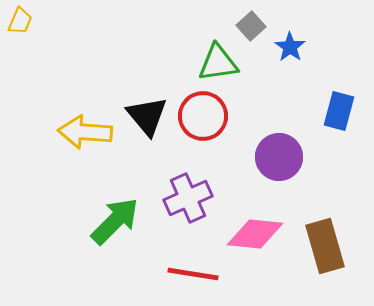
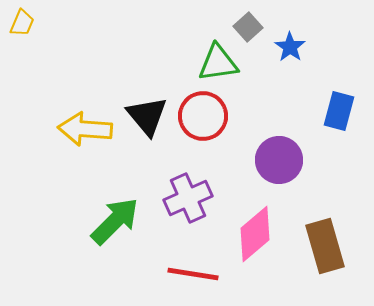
yellow trapezoid: moved 2 px right, 2 px down
gray square: moved 3 px left, 1 px down
yellow arrow: moved 3 px up
purple circle: moved 3 px down
pink diamond: rotated 46 degrees counterclockwise
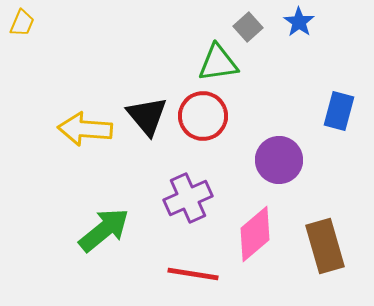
blue star: moved 9 px right, 25 px up
green arrow: moved 11 px left, 9 px down; rotated 6 degrees clockwise
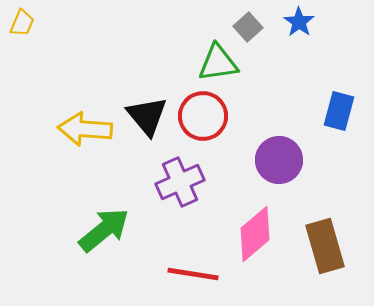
purple cross: moved 8 px left, 16 px up
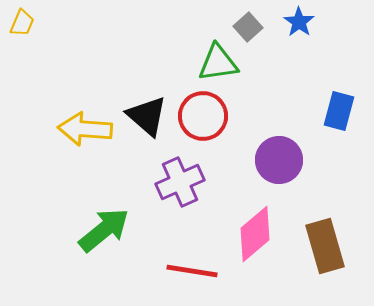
black triangle: rotated 9 degrees counterclockwise
red line: moved 1 px left, 3 px up
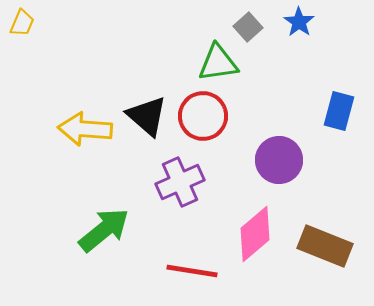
brown rectangle: rotated 52 degrees counterclockwise
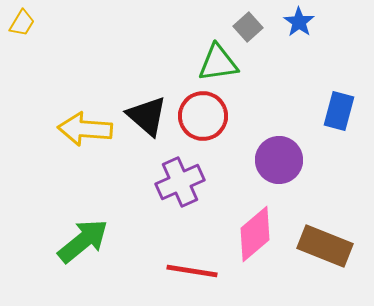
yellow trapezoid: rotated 8 degrees clockwise
green arrow: moved 21 px left, 11 px down
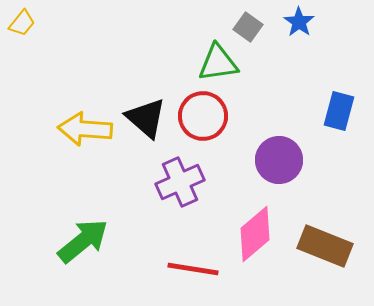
yellow trapezoid: rotated 8 degrees clockwise
gray square: rotated 12 degrees counterclockwise
black triangle: moved 1 px left, 2 px down
red line: moved 1 px right, 2 px up
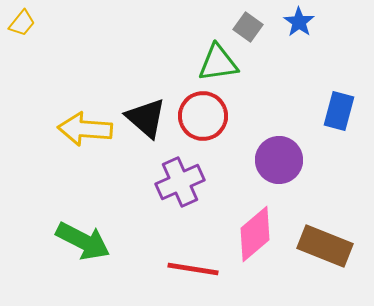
green arrow: rotated 66 degrees clockwise
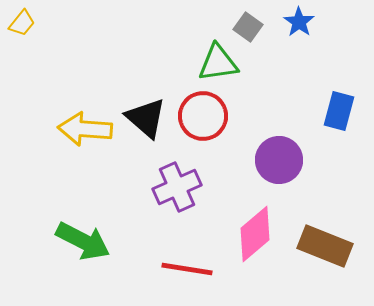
purple cross: moved 3 px left, 5 px down
red line: moved 6 px left
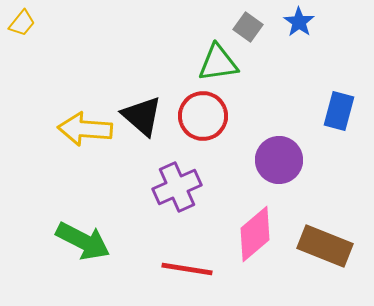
black triangle: moved 4 px left, 2 px up
